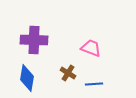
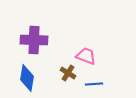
pink trapezoid: moved 5 px left, 8 px down
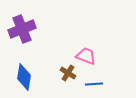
purple cross: moved 12 px left, 11 px up; rotated 24 degrees counterclockwise
blue diamond: moved 3 px left, 1 px up
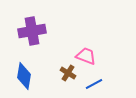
purple cross: moved 10 px right, 2 px down; rotated 12 degrees clockwise
blue diamond: moved 1 px up
blue line: rotated 24 degrees counterclockwise
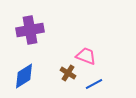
purple cross: moved 2 px left, 1 px up
blue diamond: rotated 48 degrees clockwise
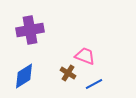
pink trapezoid: moved 1 px left
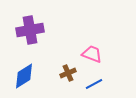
pink trapezoid: moved 7 px right, 2 px up
brown cross: rotated 35 degrees clockwise
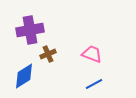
brown cross: moved 20 px left, 19 px up
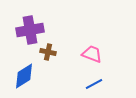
brown cross: moved 2 px up; rotated 35 degrees clockwise
